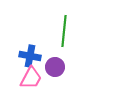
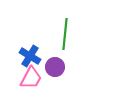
green line: moved 1 px right, 3 px down
blue cross: rotated 20 degrees clockwise
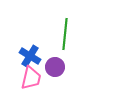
pink trapezoid: rotated 15 degrees counterclockwise
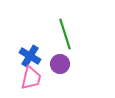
green line: rotated 24 degrees counterclockwise
purple circle: moved 5 px right, 3 px up
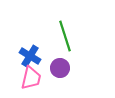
green line: moved 2 px down
purple circle: moved 4 px down
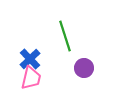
blue cross: moved 3 px down; rotated 15 degrees clockwise
purple circle: moved 24 px right
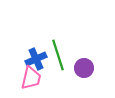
green line: moved 7 px left, 19 px down
blue cross: moved 6 px right; rotated 20 degrees clockwise
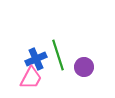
purple circle: moved 1 px up
pink trapezoid: rotated 15 degrees clockwise
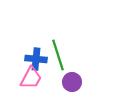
blue cross: rotated 30 degrees clockwise
purple circle: moved 12 px left, 15 px down
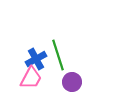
blue cross: rotated 35 degrees counterclockwise
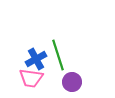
pink trapezoid: rotated 70 degrees clockwise
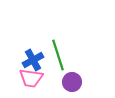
blue cross: moved 3 px left, 1 px down
